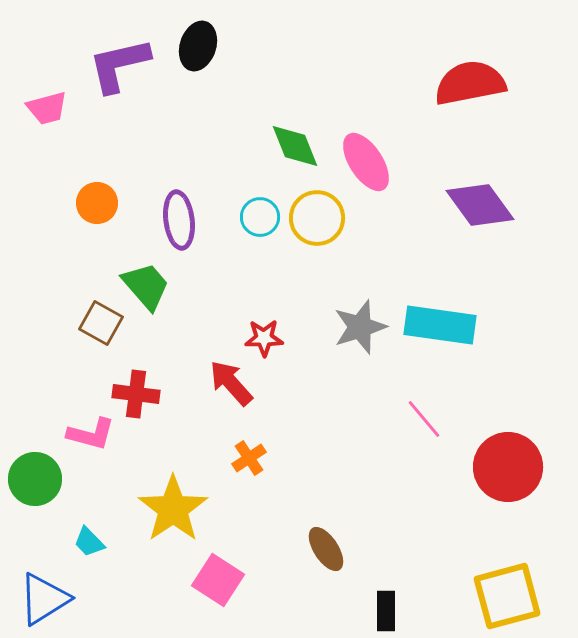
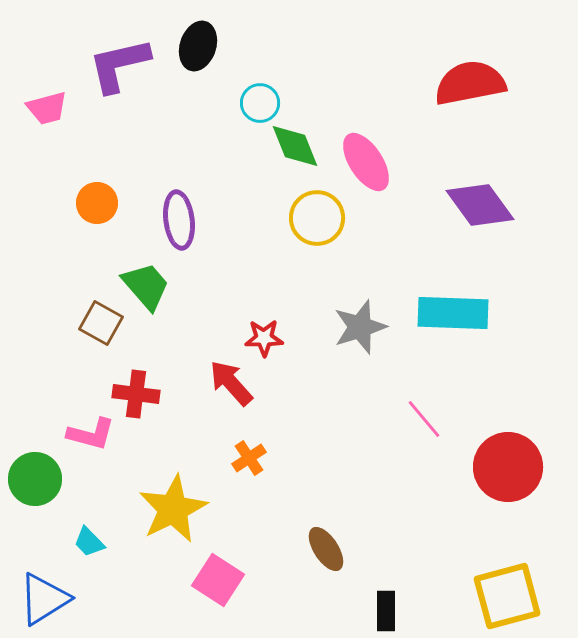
cyan circle: moved 114 px up
cyan rectangle: moved 13 px right, 12 px up; rotated 6 degrees counterclockwise
yellow star: rotated 8 degrees clockwise
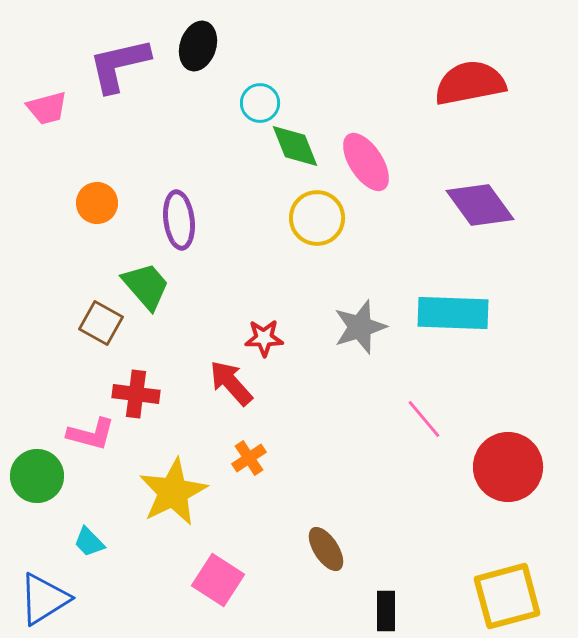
green circle: moved 2 px right, 3 px up
yellow star: moved 17 px up
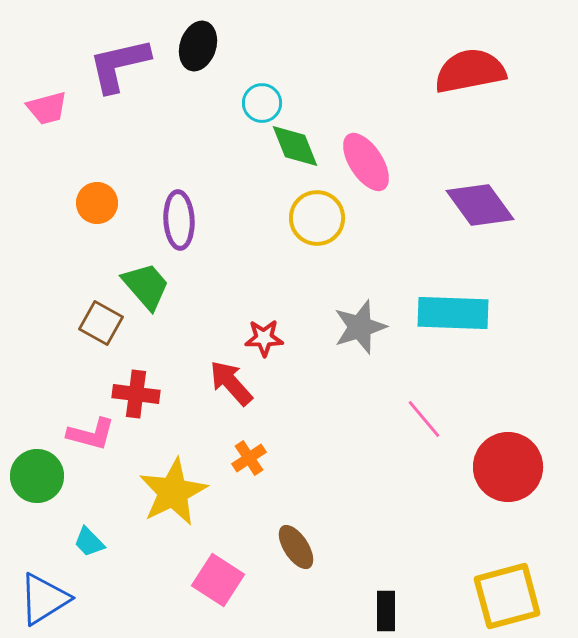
red semicircle: moved 12 px up
cyan circle: moved 2 px right
purple ellipse: rotated 4 degrees clockwise
brown ellipse: moved 30 px left, 2 px up
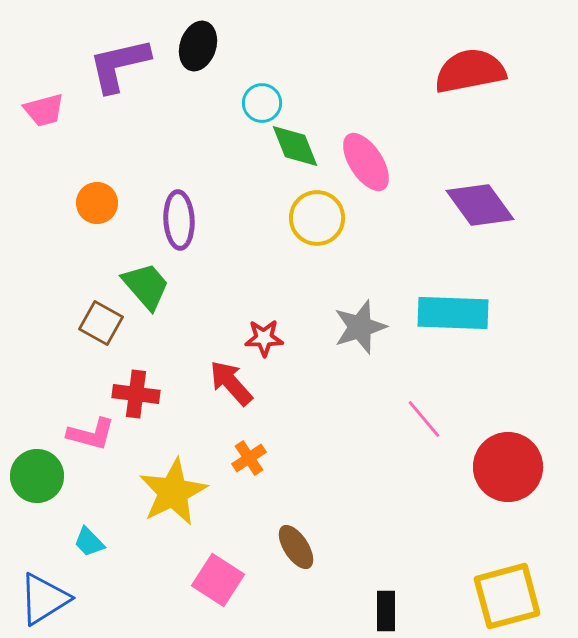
pink trapezoid: moved 3 px left, 2 px down
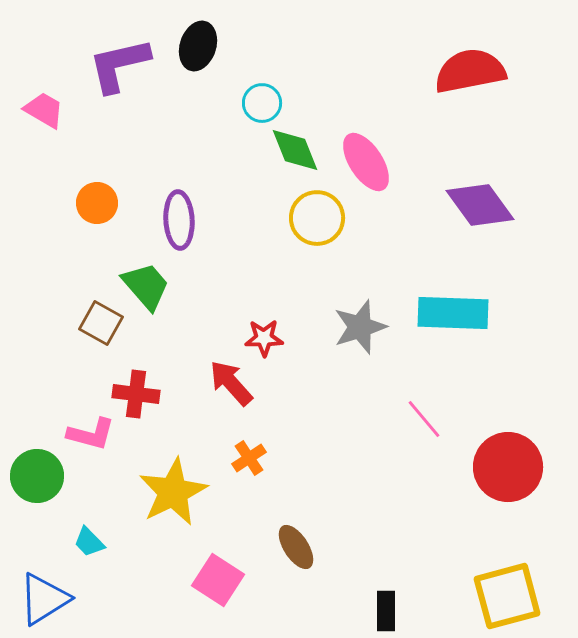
pink trapezoid: rotated 135 degrees counterclockwise
green diamond: moved 4 px down
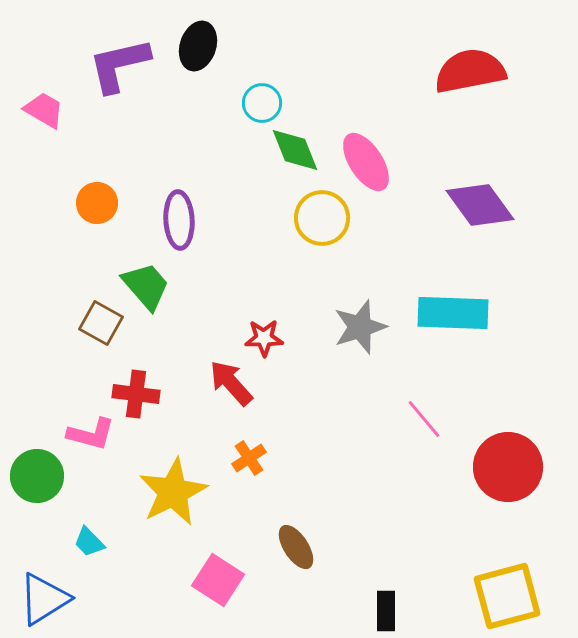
yellow circle: moved 5 px right
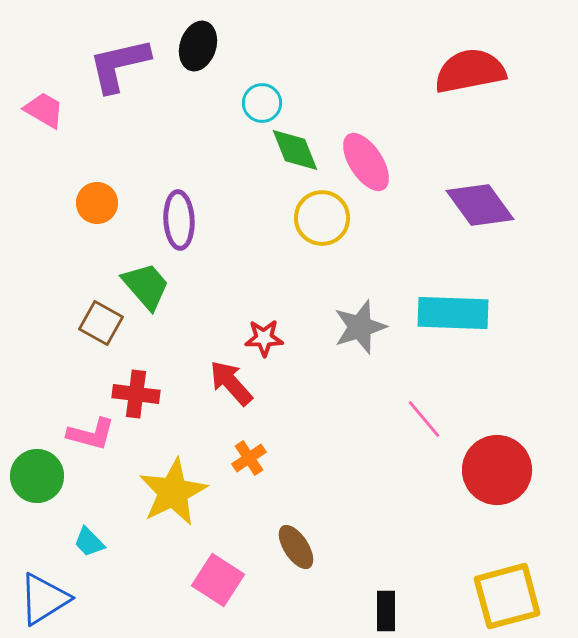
red circle: moved 11 px left, 3 px down
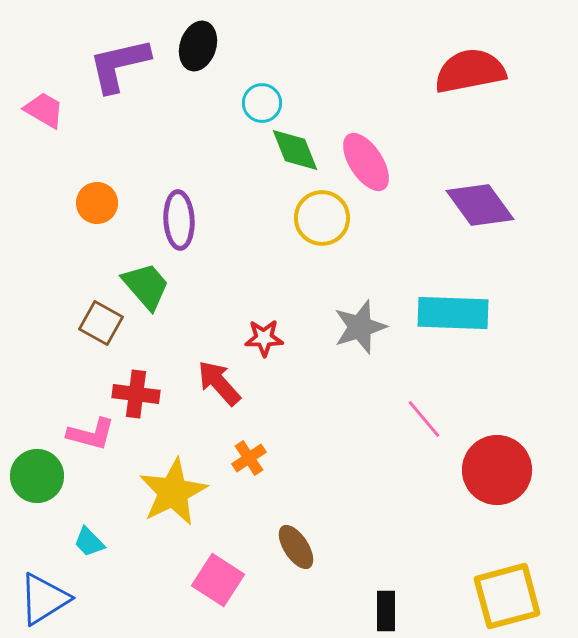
red arrow: moved 12 px left
